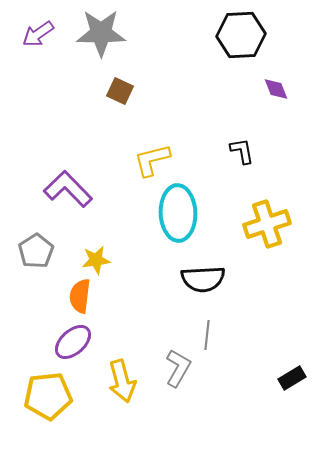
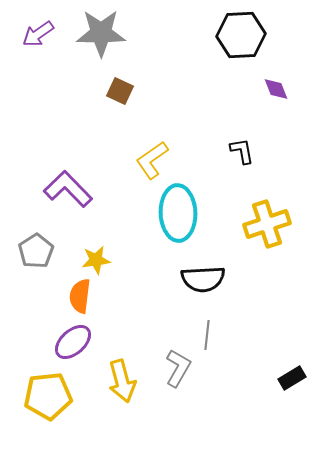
yellow L-shape: rotated 21 degrees counterclockwise
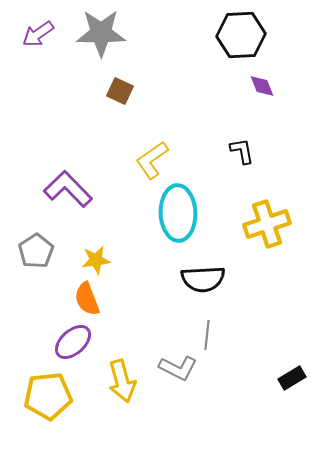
purple diamond: moved 14 px left, 3 px up
orange semicircle: moved 7 px right, 3 px down; rotated 28 degrees counterclockwise
gray L-shape: rotated 87 degrees clockwise
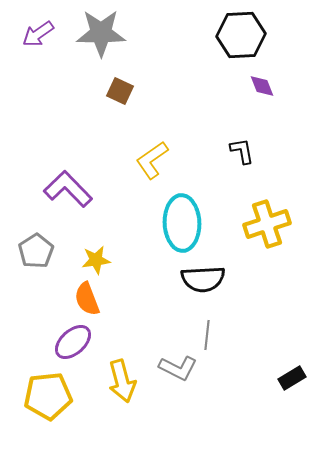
cyan ellipse: moved 4 px right, 10 px down
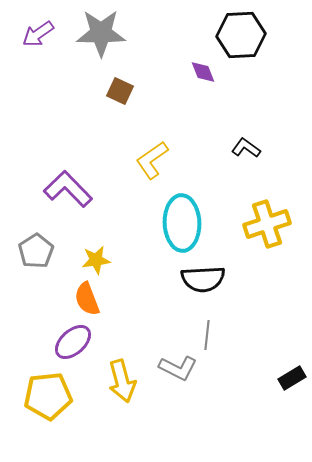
purple diamond: moved 59 px left, 14 px up
black L-shape: moved 4 px right, 3 px up; rotated 44 degrees counterclockwise
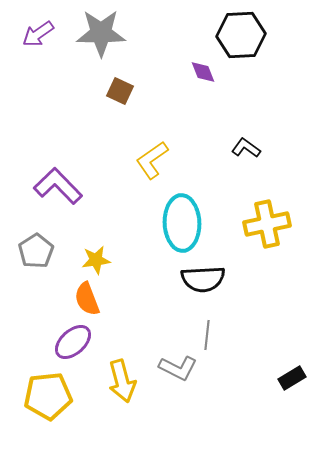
purple L-shape: moved 10 px left, 3 px up
yellow cross: rotated 6 degrees clockwise
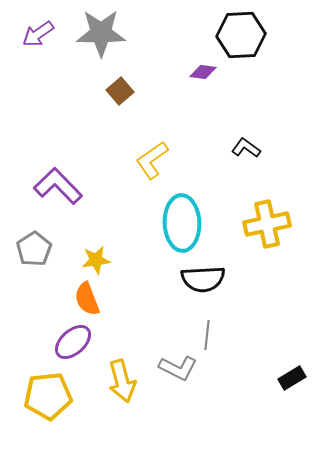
purple diamond: rotated 60 degrees counterclockwise
brown square: rotated 24 degrees clockwise
gray pentagon: moved 2 px left, 2 px up
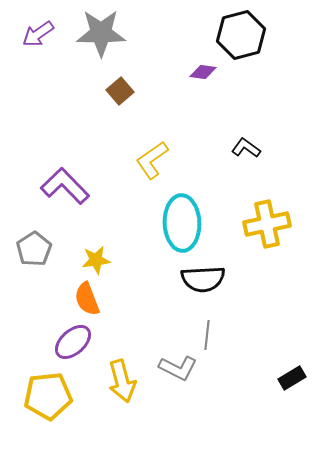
black hexagon: rotated 12 degrees counterclockwise
purple L-shape: moved 7 px right
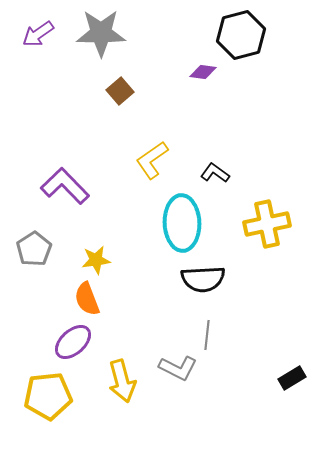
black L-shape: moved 31 px left, 25 px down
